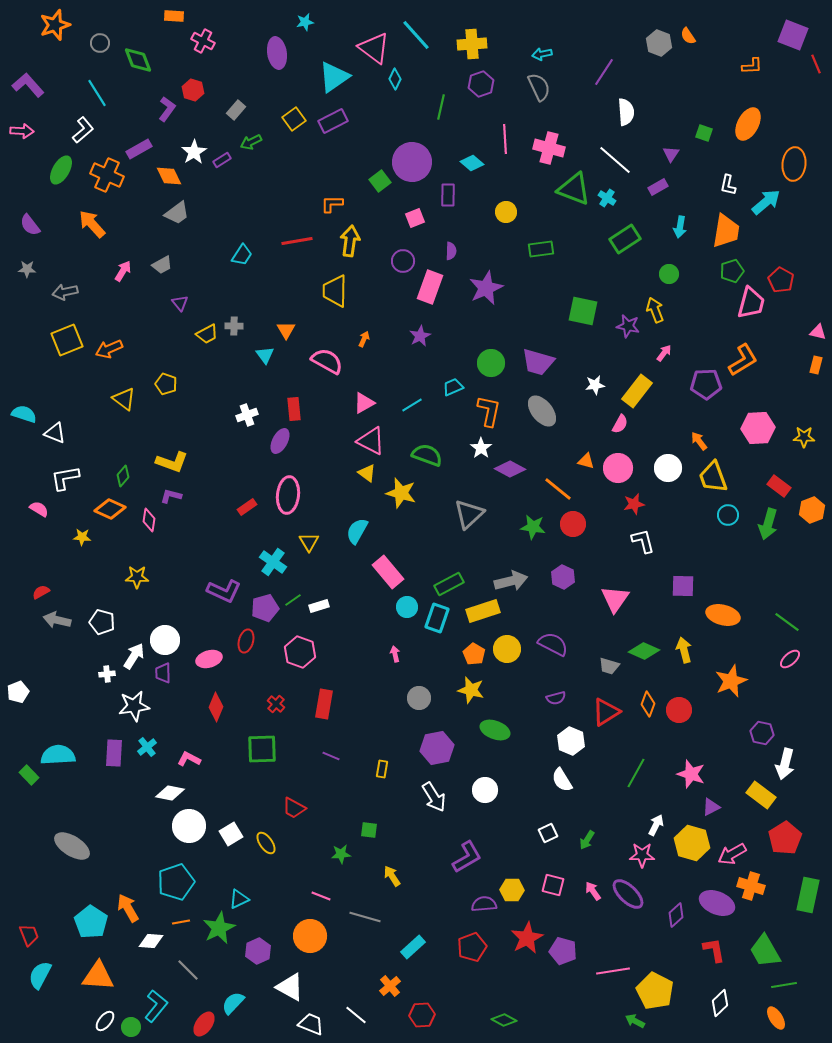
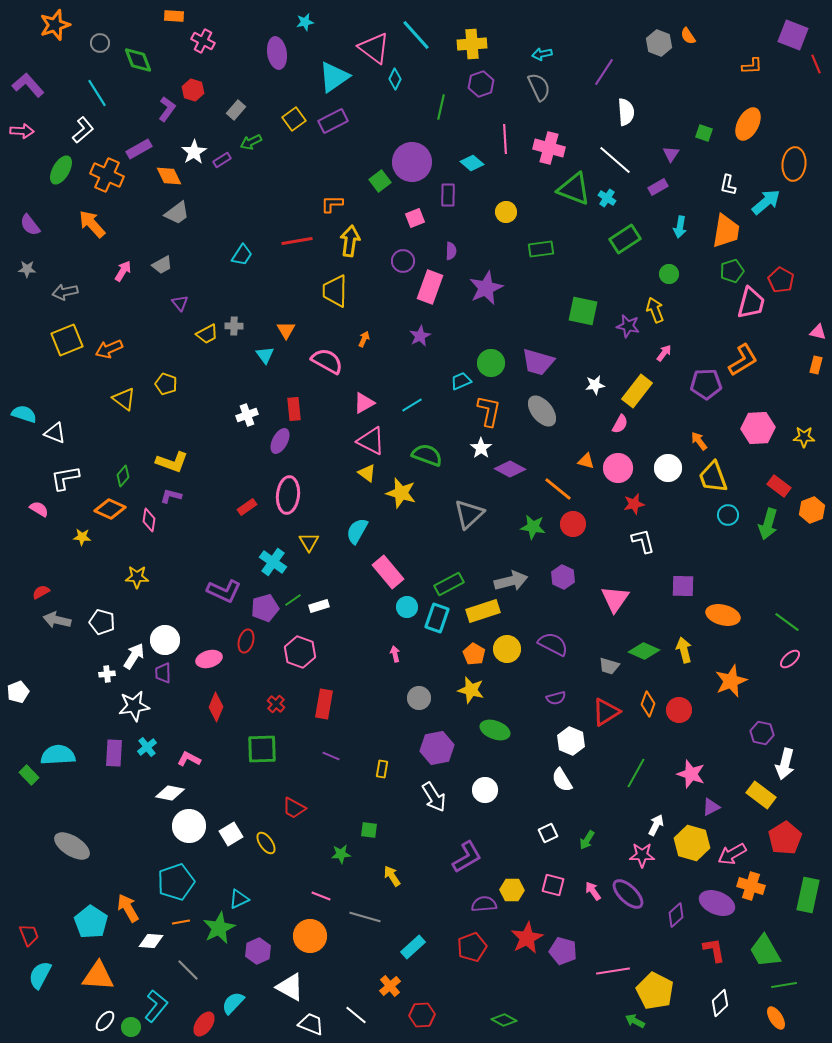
cyan trapezoid at (453, 387): moved 8 px right, 6 px up
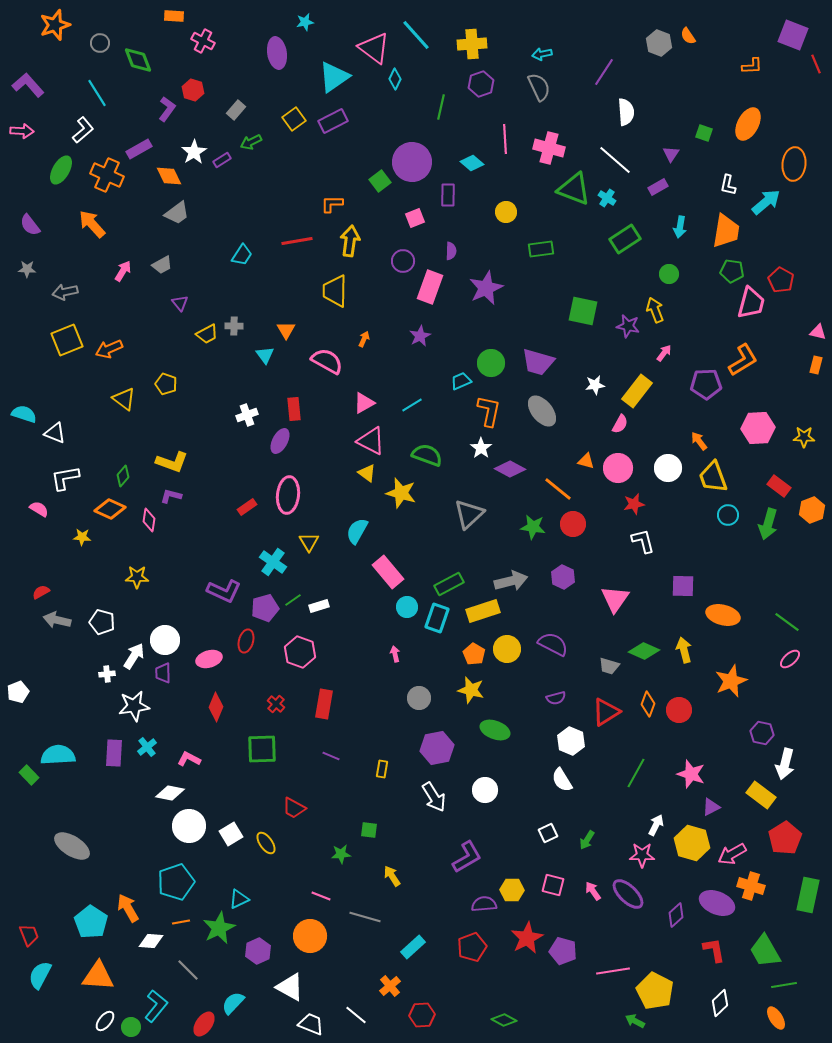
green pentagon at (732, 271): rotated 25 degrees clockwise
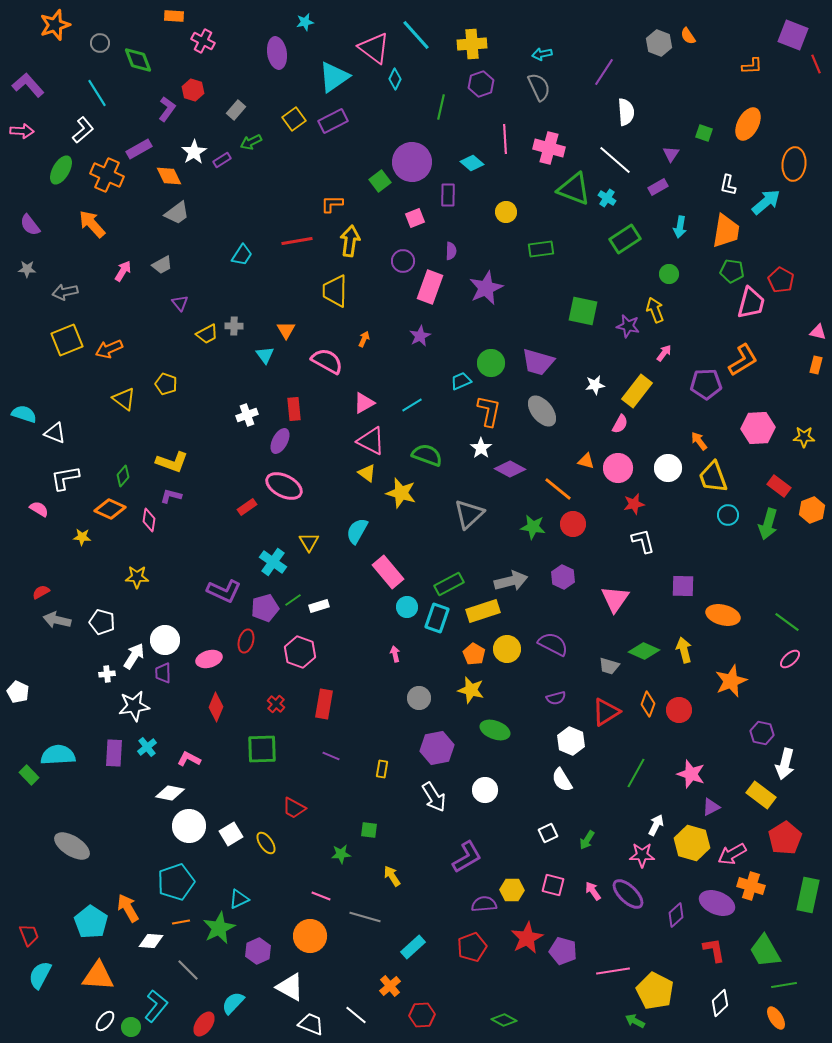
pink ellipse at (288, 495): moved 4 px left, 9 px up; rotated 69 degrees counterclockwise
white pentagon at (18, 692): rotated 25 degrees counterclockwise
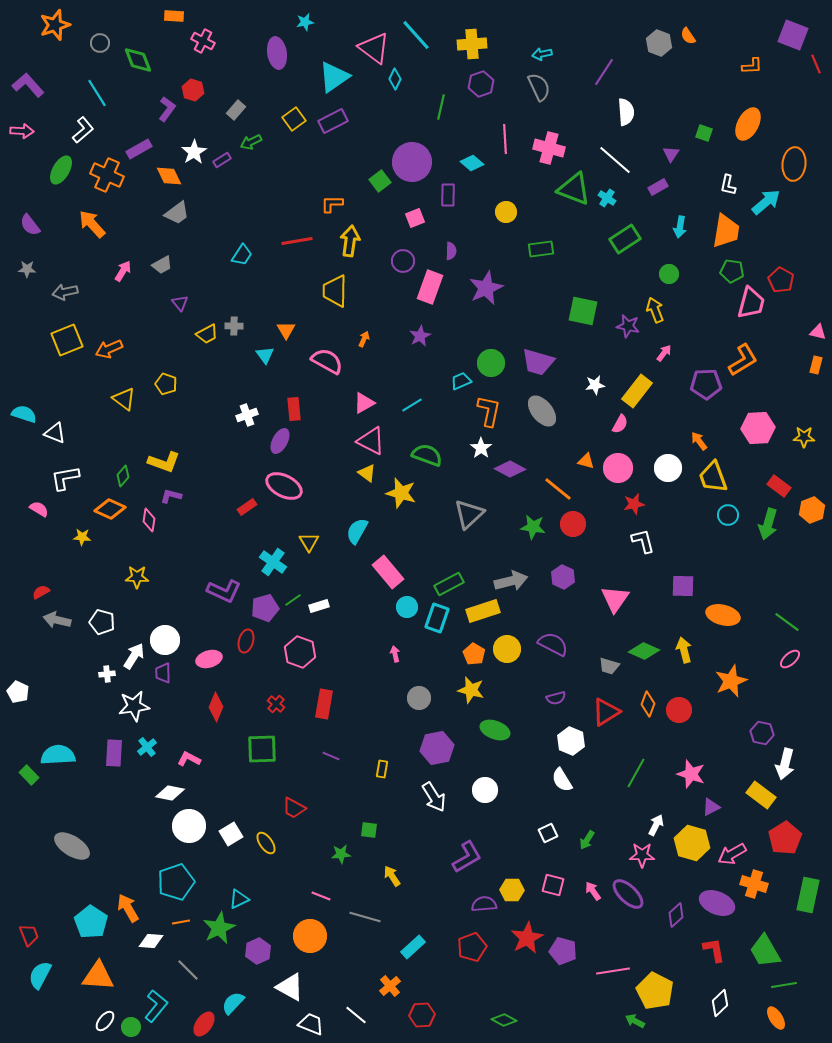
yellow L-shape at (172, 462): moved 8 px left
orange cross at (751, 886): moved 3 px right, 2 px up
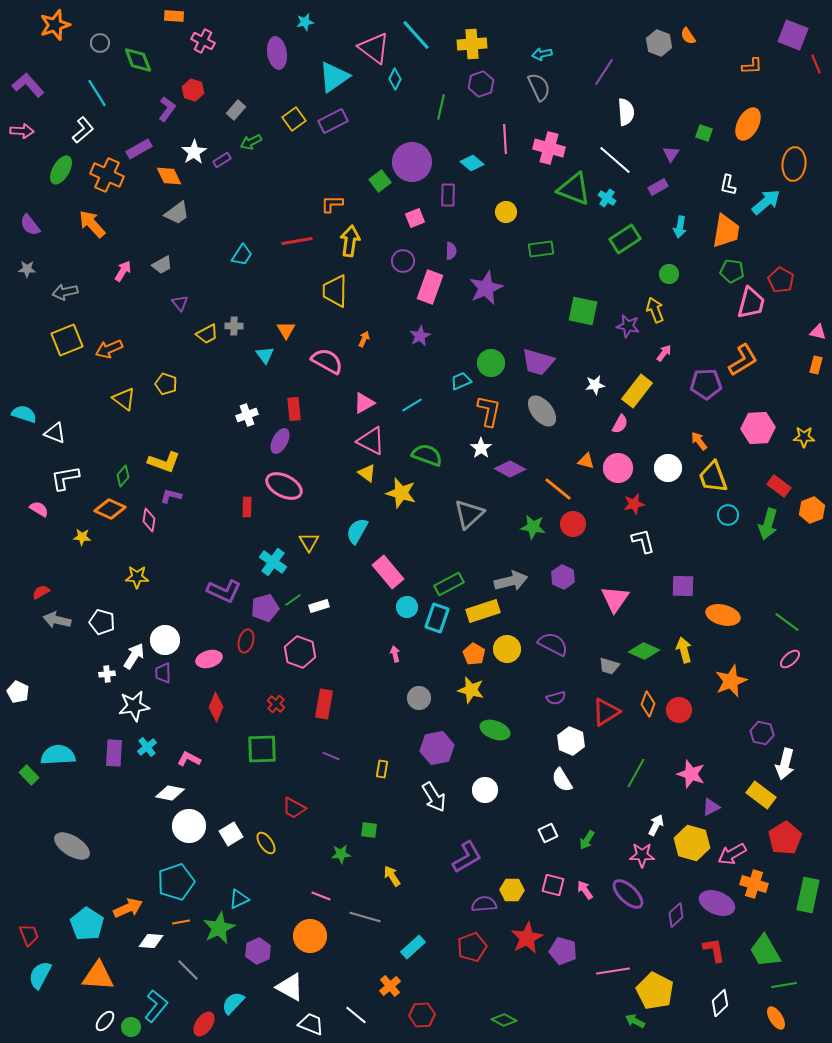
red rectangle at (247, 507): rotated 54 degrees counterclockwise
pink arrow at (593, 891): moved 8 px left, 1 px up
orange arrow at (128, 908): rotated 96 degrees clockwise
cyan pentagon at (91, 922): moved 4 px left, 2 px down
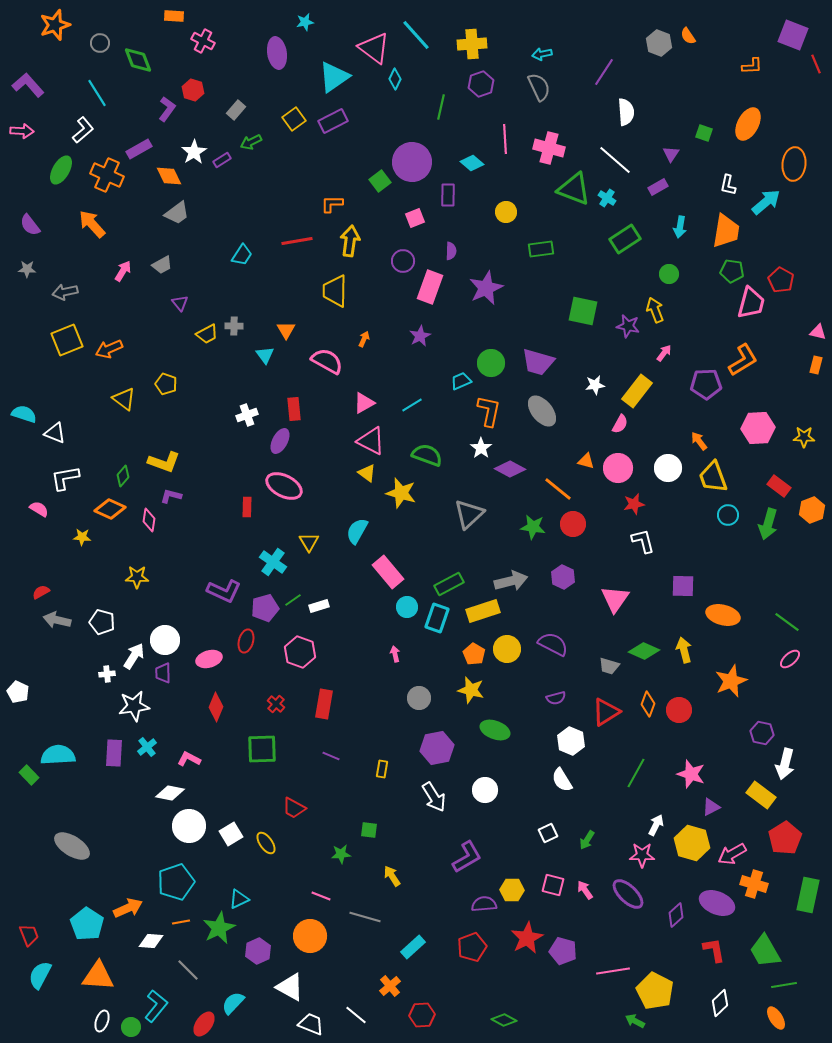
white ellipse at (105, 1021): moved 3 px left; rotated 20 degrees counterclockwise
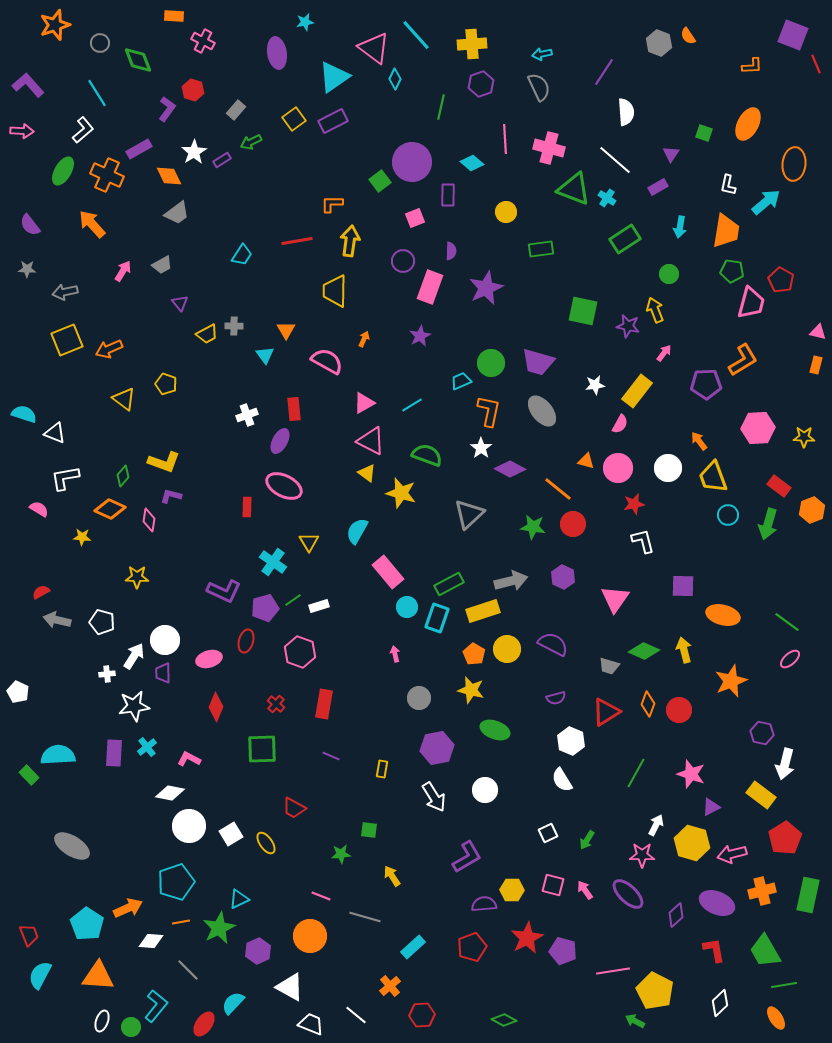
green ellipse at (61, 170): moved 2 px right, 1 px down
pink arrow at (732, 854): rotated 16 degrees clockwise
orange cross at (754, 884): moved 8 px right, 7 px down; rotated 32 degrees counterclockwise
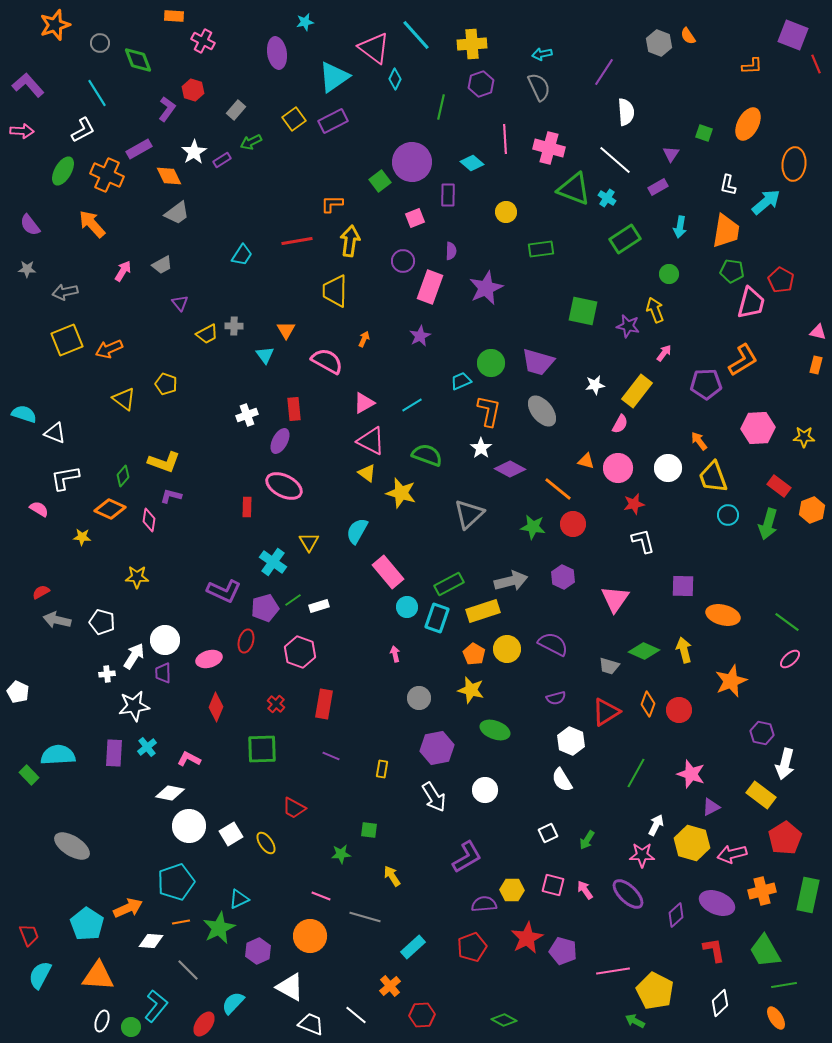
white L-shape at (83, 130): rotated 12 degrees clockwise
